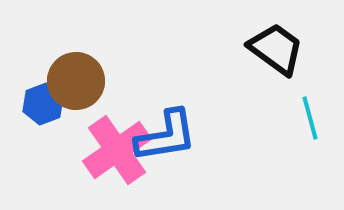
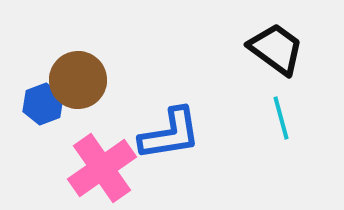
brown circle: moved 2 px right, 1 px up
cyan line: moved 29 px left
blue L-shape: moved 4 px right, 2 px up
pink cross: moved 15 px left, 18 px down
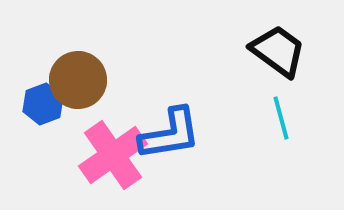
black trapezoid: moved 2 px right, 2 px down
pink cross: moved 11 px right, 13 px up
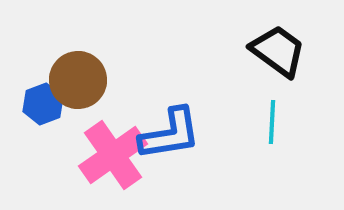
cyan line: moved 9 px left, 4 px down; rotated 18 degrees clockwise
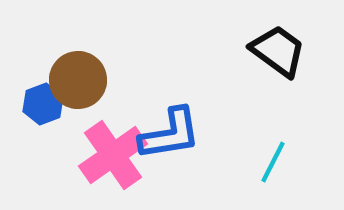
cyan line: moved 1 px right, 40 px down; rotated 24 degrees clockwise
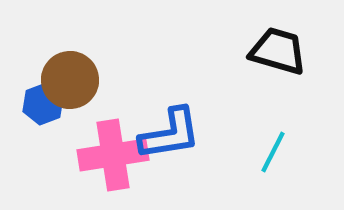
black trapezoid: rotated 20 degrees counterclockwise
brown circle: moved 8 px left
pink cross: rotated 26 degrees clockwise
cyan line: moved 10 px up
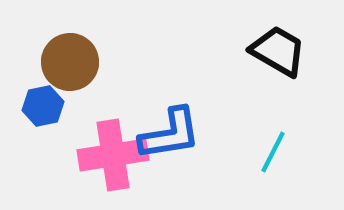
black trapezoid: rotated 14 degrees clockwise
brown circle: moved 18 px up
blue hexagon: moved 2 px down; rotated 9 degrees clockwise
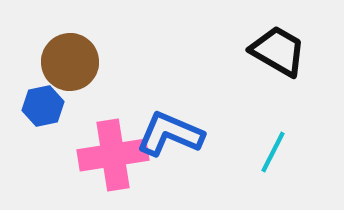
blue L-shape: rotated 148 degrees counterclockwise
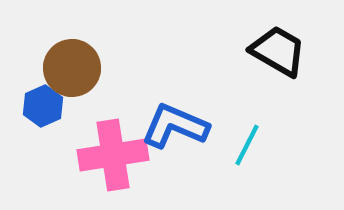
brown circle: moved 2 px right, 6 px down
blue hexagon: rotated 12 degrees counterclockwise
blue L-shape: moved 5 px right, 8 px up
cyan line: moved 26 px left, 7 px up
